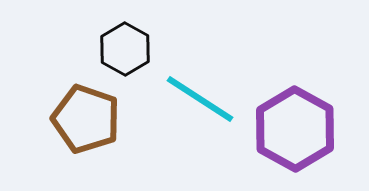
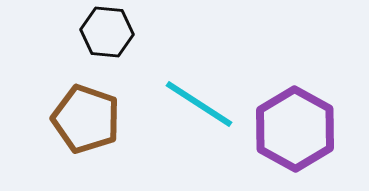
black hexagon: moved 18 px left, 17 px up; rotated 24 degrees counterclockwise
cyan line: moved 1 px left, 5 px down
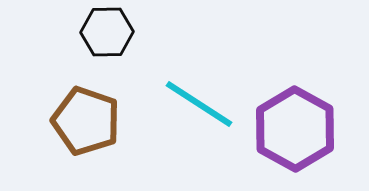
black hexagon: rotated 6 degrees counterclockwise
brown pentagon: moved 2 px down
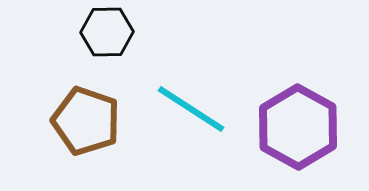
cyan line: moved 8 px left, 5 px down
purple hexagon: moved 3 px right, 2 px up
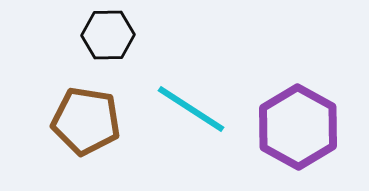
black hexagon: moved 1 px right, 3 px down
brown pentagon: rotated 10 degrees counterclockwise
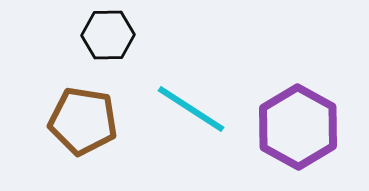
brown pentagon: moved 3 px left
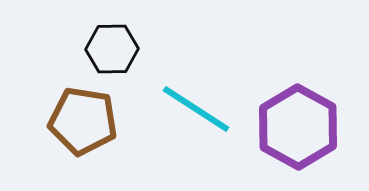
black hexagon: moved 4 px right, 14 px down
cyan line: moved 5 px right
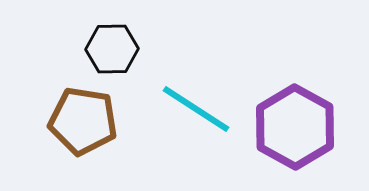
purple hexagon: moved 3 px left
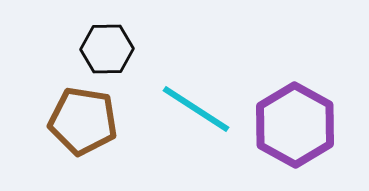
black hexagon: moved 5 px left
purple hexagon: moved 2 px up
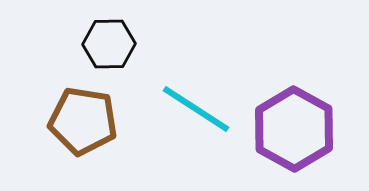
black hexagon: moved 2 px right, 5 px up
purple hexagon: moved 1 px left, 4 px down
